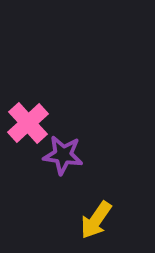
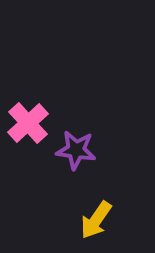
purple star: moved 13 px right, 5 px up
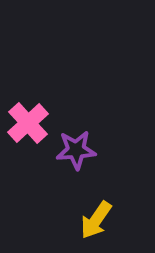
purple star: rotated 12 degrees counterclockwise
